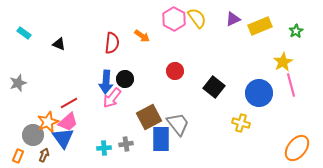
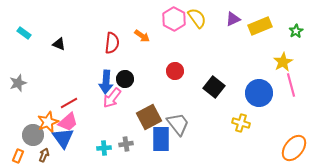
orange ellipse: moved 3 px left
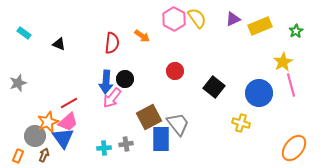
gray circle: moved 2 px right, 1 px down
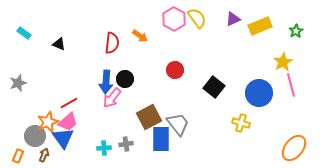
orange arrow: moved 2 px left
red circle: moved 1 px up
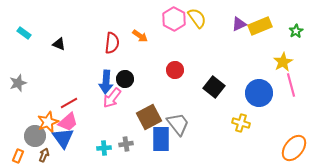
purple triangle: moved 6 px right, 5 px down
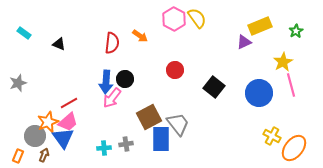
purple triangle: moved 5 px right, 18 px down
yellow cross: moved 31 px right, 13 px down; rotated 12 degrees clockwise
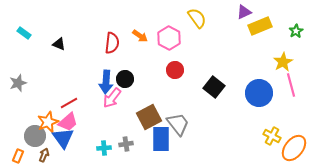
pink hexagon: moved 5 px left, 19 px down
purple triangle: moved 30 px up
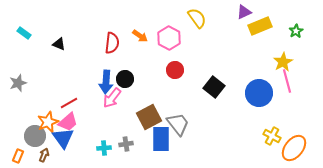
pink line: moved 4 px left, 4 px up
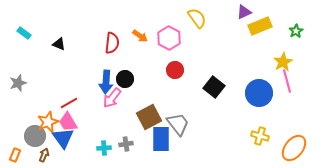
pink trapezoid: rotated 100 degrees clockwise
yellow cross: moved 12 px left; rotated 12 degrees counterclockwise
orange rectangle: moved 3 px left, 1 px up
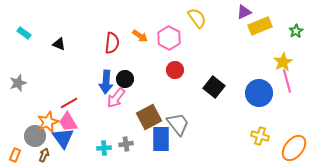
pink arrow: moved 4 px right
